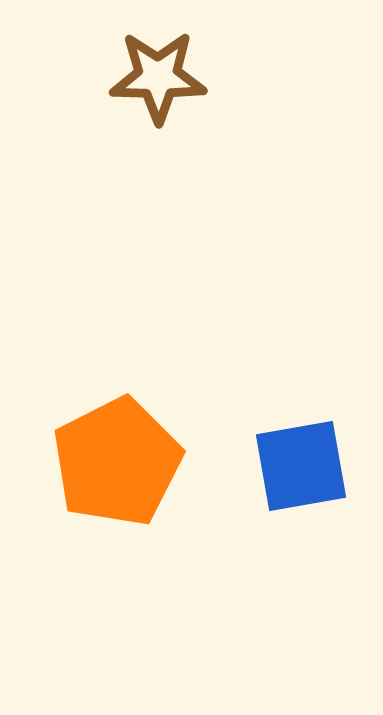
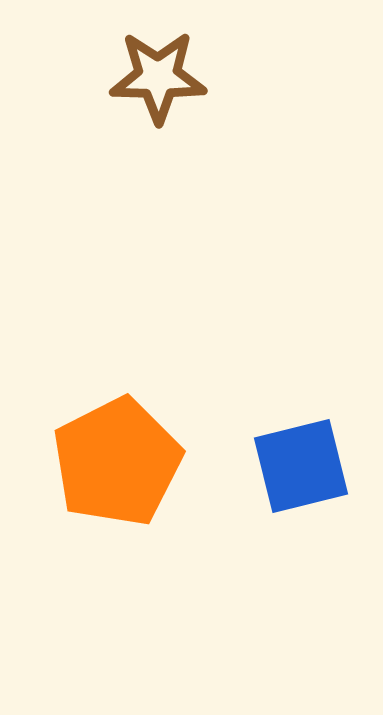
blue square: rotated 4 degrees counterclockwise
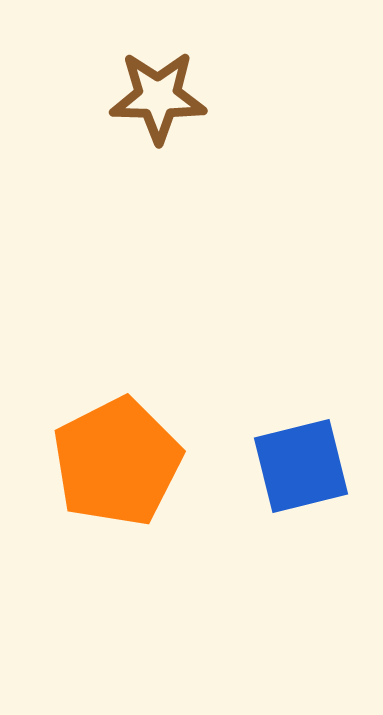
brown star: moved 20 px down
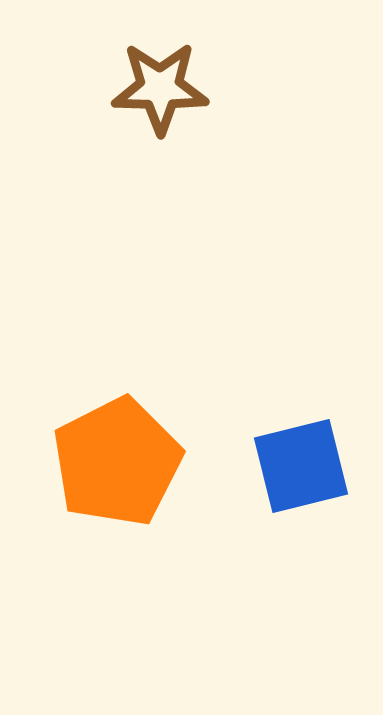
brown star: moved 2 px right, 9 px up
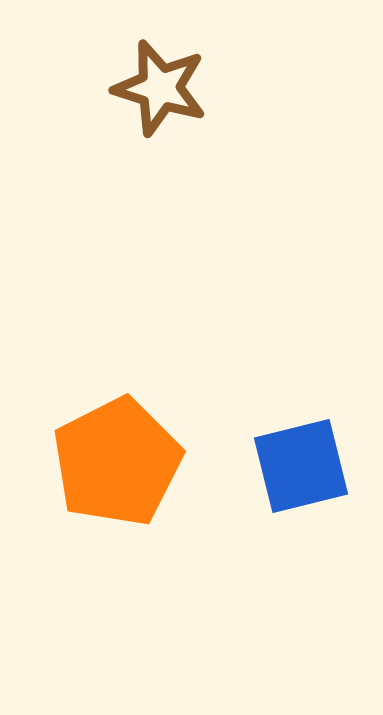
brown star: rotated 16 degrees clockwise
